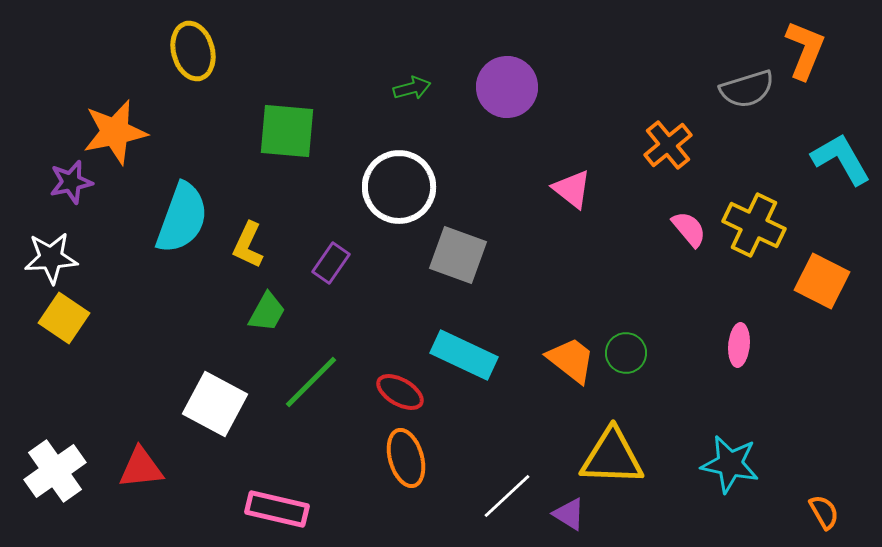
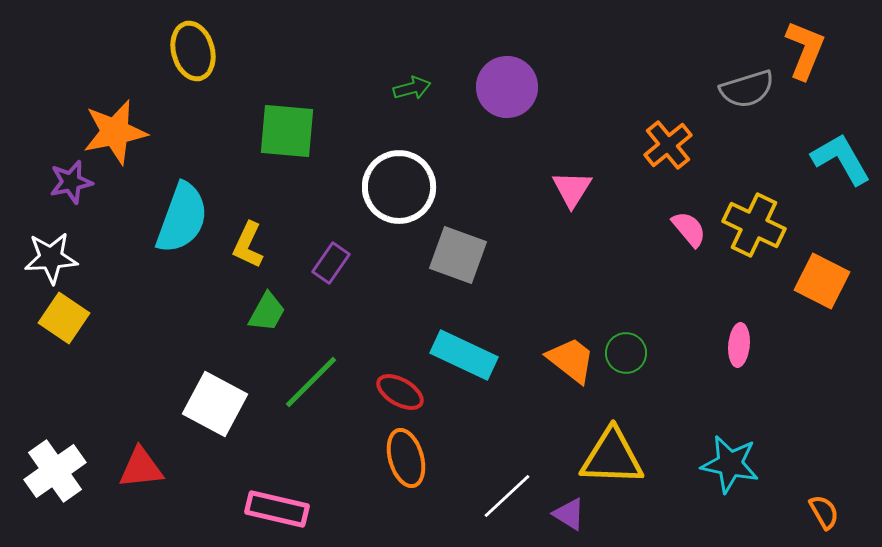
pink triangle: rotated 24 degrees clockwise
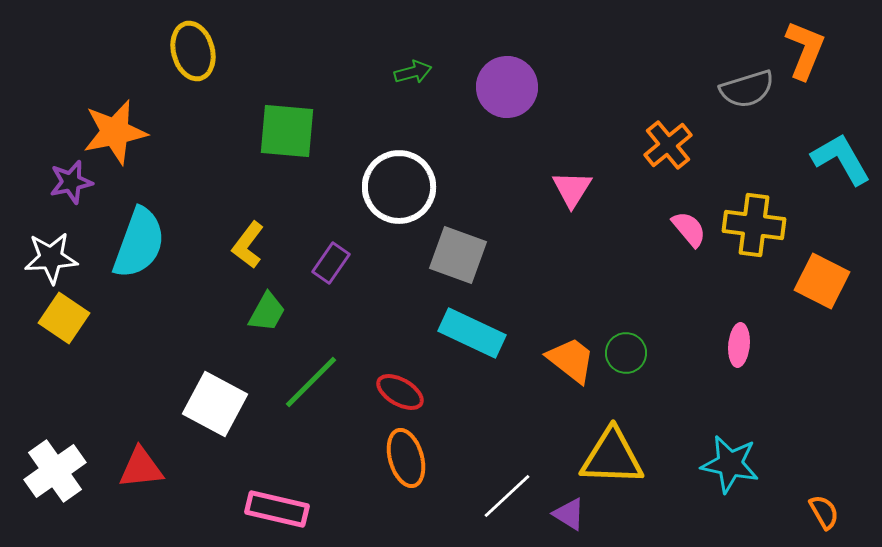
green arrow: moved 1 px right, 16 px up
cyan semicircle: moved 43 px left, 25 px down
yellow cross: rotated 18 degrees counterclockwise
yellow L-shape: rotated 12 degrees clockwise
cyan rectangle: moved 8 px right, 22 px up
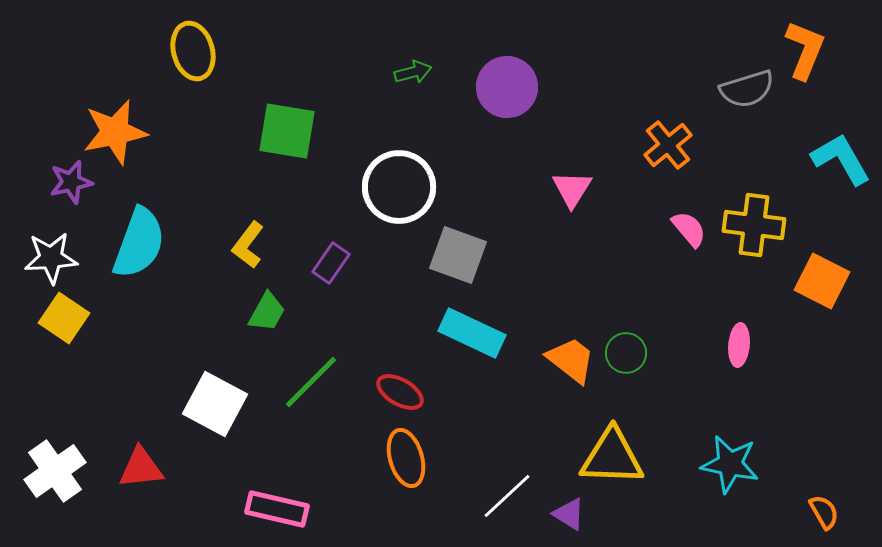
green square: rotated 4 degrees clockwise
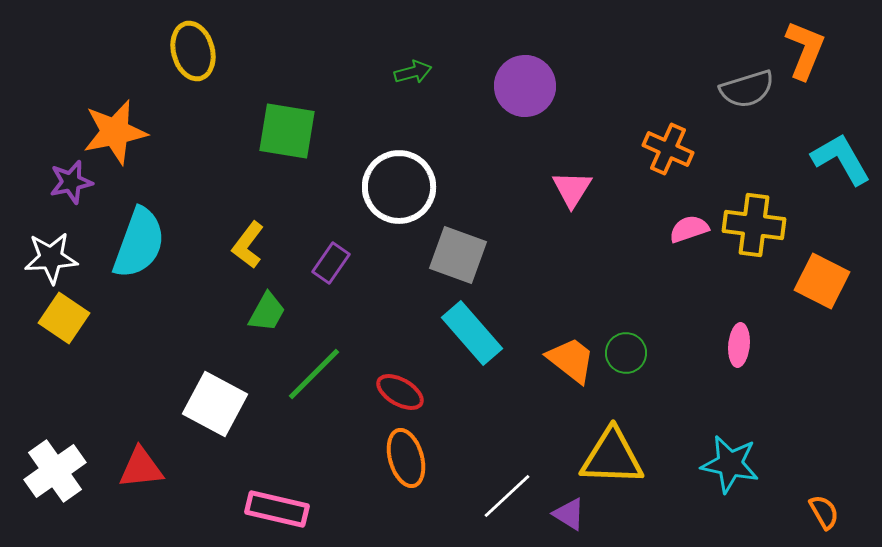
purple circle: moved 18 px right, 1 px up
orange cross: moved 4 px down; rotated 27 degrees counterclockwise
pink semicircle: rotated 69 degrees counterclockwise
cyan rectangle: rotated 24 degrees clockwise
green line: moved 3 px right, 8 px up
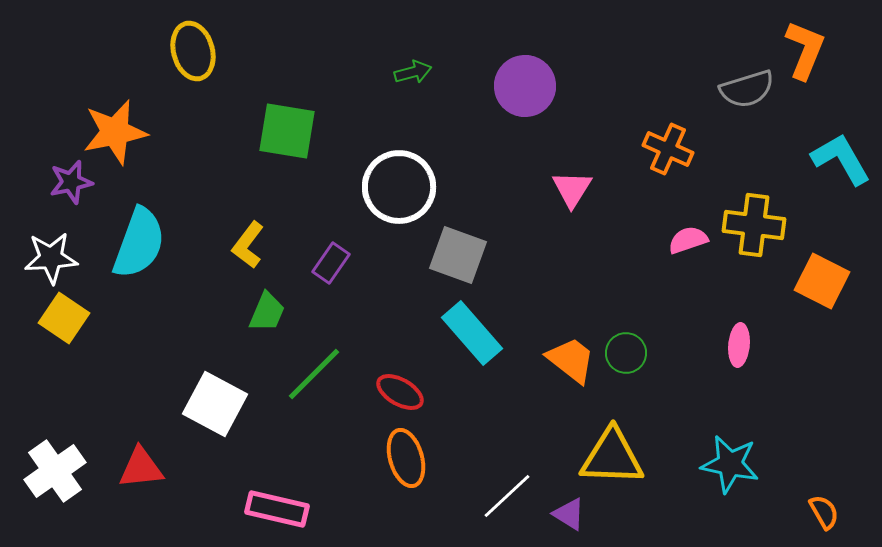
pink semicircle: moved 1 px left, 11 px down
green trapezoid: rotated 6 degrees counterclockwise
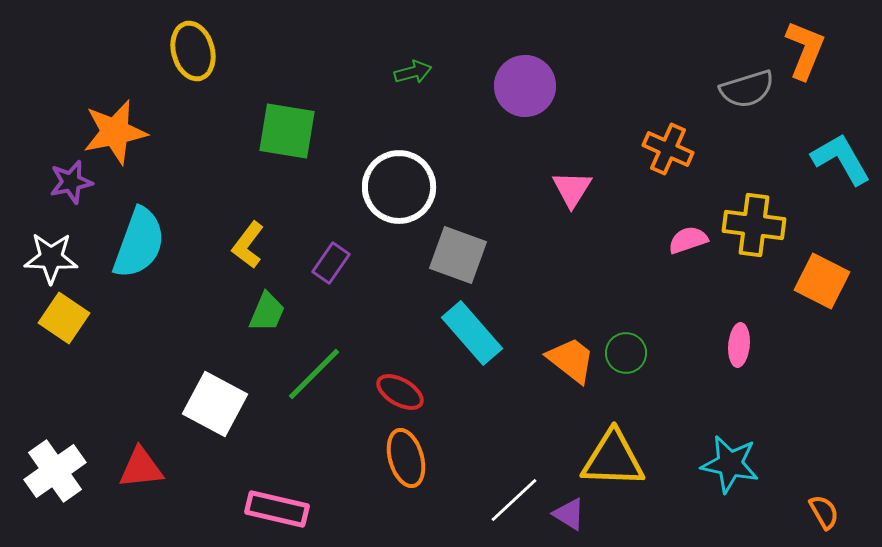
white star: rotated 6 degrees clockwise
yellow triangle: moved 1 px right, 2 px down
white line: moved 7 px right, 4 px down
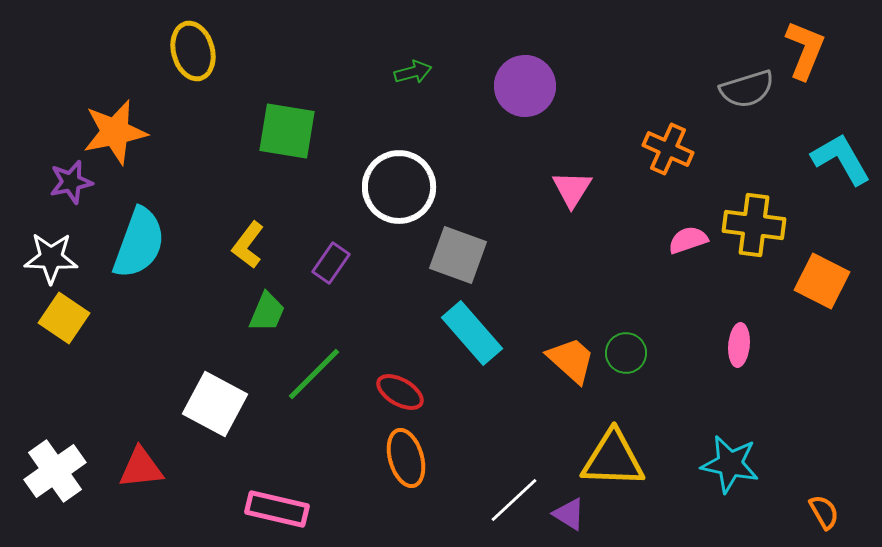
orange trapezoid: rotated 4 degrees clockwise
